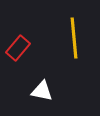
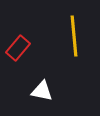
yellow line: moved 2 px up
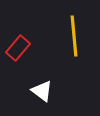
white triangle: rotated 25 degrees clockwise
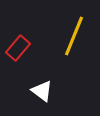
yellow line: rotated 27 degrees clockwise
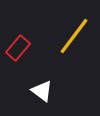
yellow line: rotated 15 degrees clockwise
